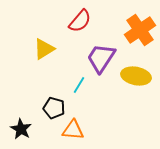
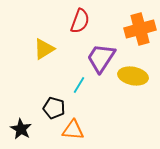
red semicircle: rotated 20 degrees counterclockwise
orange cross: moved 1 px up; rotated 20 degrees clockwise
yellow ellipse: moved 3 px left
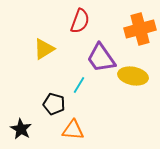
purple trapezoid: rotated 68 degrees counterclockwise
black pentagon: moved 4 px up
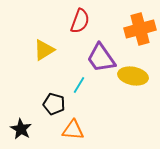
yellow triangle: moved 1 px down
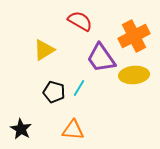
red semicircle: rotated 80 degrees counterclockwise
orange cross: moved 6 px left, 7 px down; rotated 12 degrees counterclockwise
yellow ellipse: moved 1 px right, 1 px up; rotated 16 degrees counterclockwise
cyan line: moved 3 px down
black pentagon: moved 12 px up
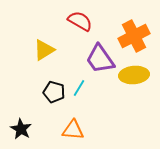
purple trapezoid: moved 1 px left, 1 px down
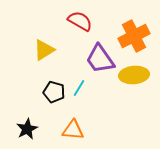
black star: moved 6 px right; rotated 15 degrees clockwise
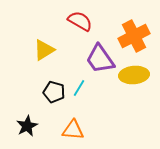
black star: moved 3 px up
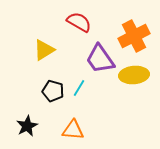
red semicircle: moved 1 px left, 1 px down
black pentagon: moved 1 px left, 1 px up
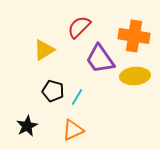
red semicircle: moved 5 px down; rotated 75 degrees counterclockwise
orange cross: rotated 36 degrees clockwise
yellow ellipse: moved 1 px right, 1 px down
cyan line: moved 2 px left, 9 px down
orange triangle: rotated 30 degrees counterclockwise
